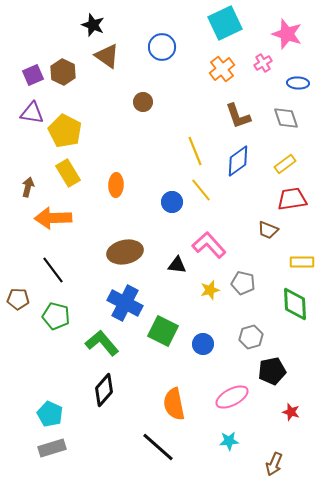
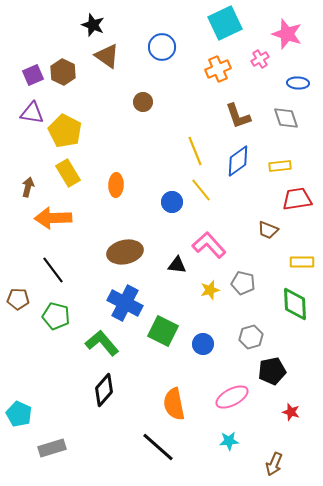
pink cross at (263, 63): moved 3 px left, 4 px up
orange cross at (222, 69): moved 4 px left; rotated 15 degrees clockwise
yellow rectangle at (285, 164): moved 5 px left, 2 px down; rotated 30 degrees clockwise
red trapezoid at (292, 199): moved 5 px right
cyan pentagon at (50, 414): moved 31 px left
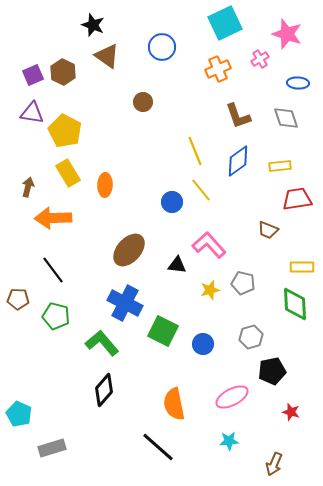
orange ellipse at (116, 185): moved 11 px left
brown ellipse at (125, 252): moved 4 px right, 2 px up; rotated 36 degrees counterclockwise
yellow rectangle at (302, 262): moved 5 px down
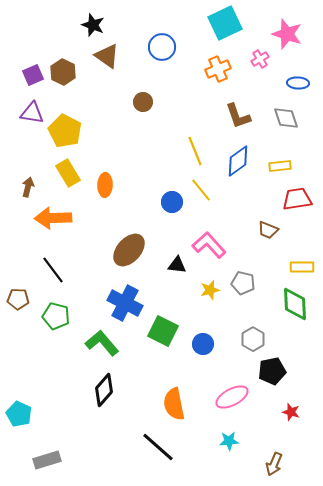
gray hexagon at (251, 337): moved 2 px right, 2 px down; rotated 15 degrees counterclockwise
gray rectangle at (52, 448): moved 5 px left, 12 px down
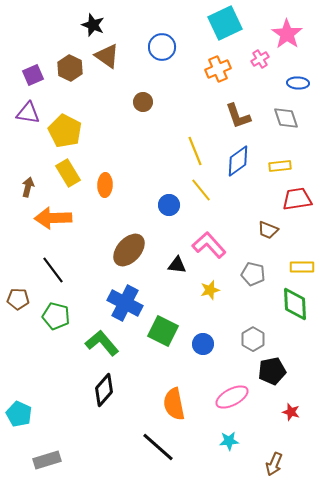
pink star at (287, 34): rotated 16 degrees clockwise
brown hexagon at (63, 72): moved 7 px right, 4 px up
purple triangle at (32, 113): moved 4 px left
blue circle at (172, 202): moved 3 px left, 3 px down
gray pentagon at (243, 283): moved 10 px right, 9 px up
